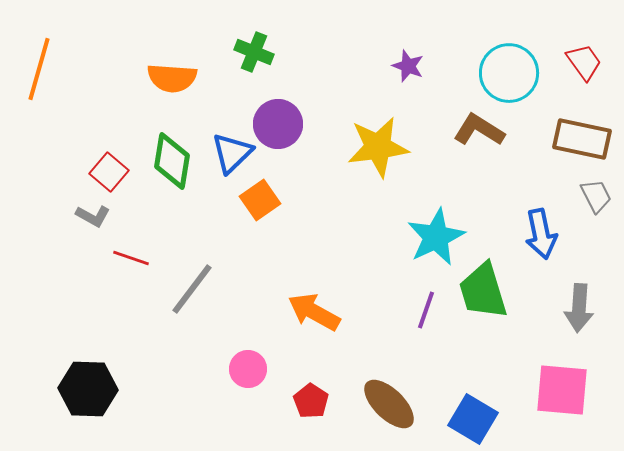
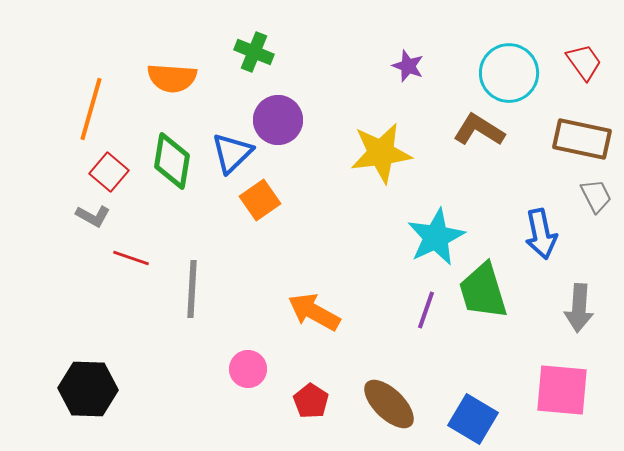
orange line: moved 52 px right, 40 px down
purple circle: moved 4 px up
yellow star: moved 3 px right, 6 px down
gray line: rotated 34 degrees counterclockwise
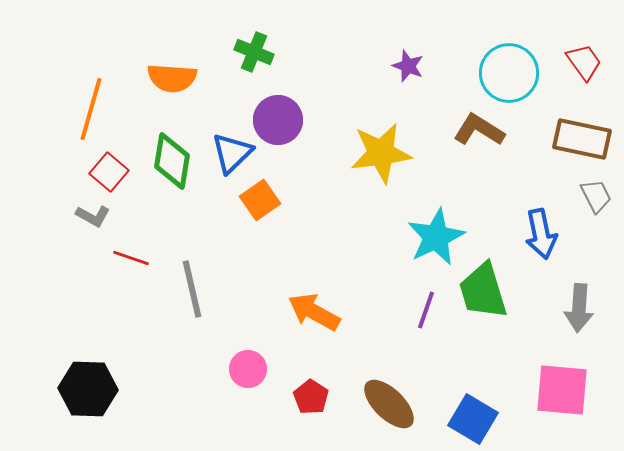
gray line: rotated 16 degrees counterclockwise
red pentagon: moved 4 px up
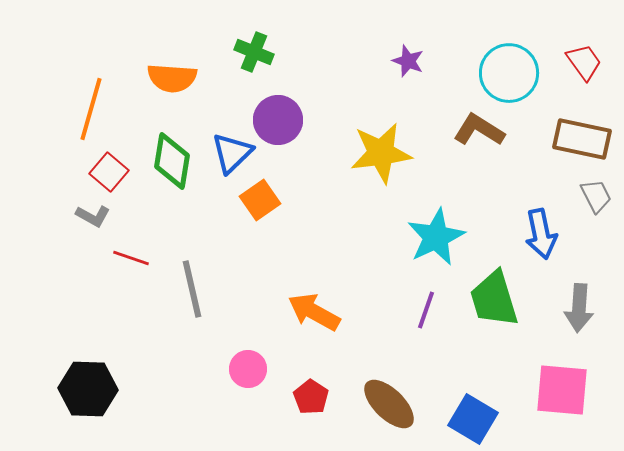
purple star: moved 5 px up
green trapezoid: moved 11 px right, 8 px down
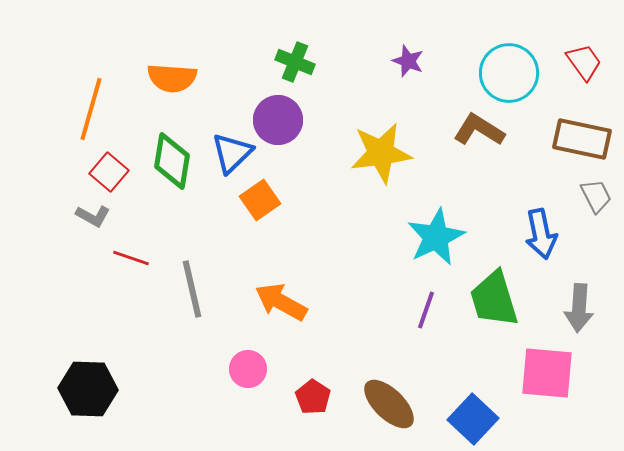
green cross: moved 41 px right, 10 px down
orange arrow: moved 33 px left, 10 px up
pink square: moved 15 px left, 17 px up
red pentagon: moved 2 px right
blue square: rotated 12 degrees clockwise
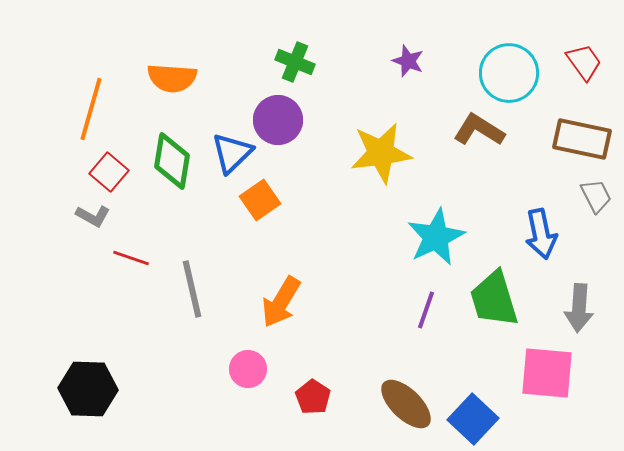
orange arrow: rotated 88 degrees counterclockwise
brown ellipse: moved 17 px right
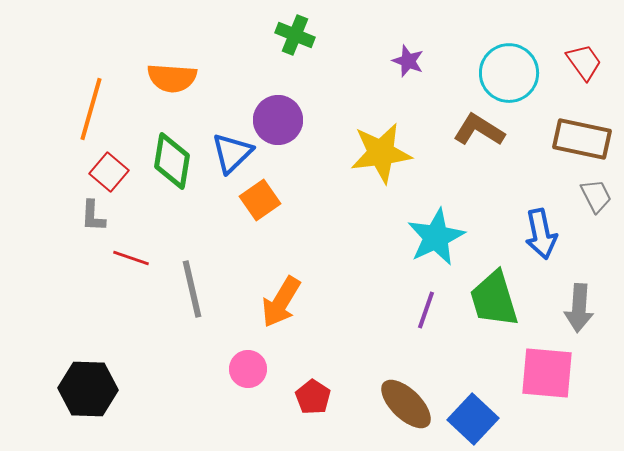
green cross: moved 27 px up
gray L-shape: rotated 64 degrees clockwise
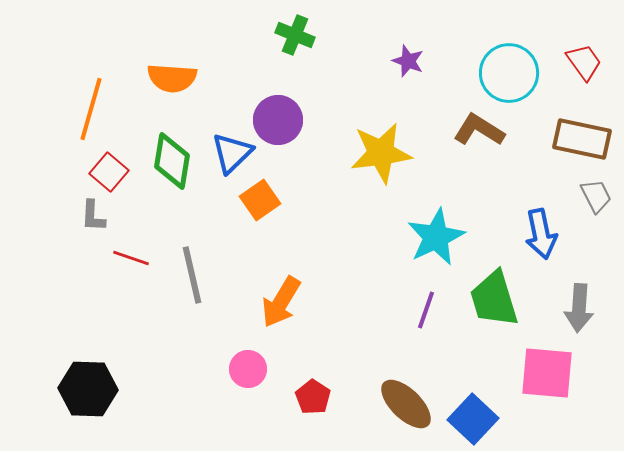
gray line: moved 14 px up
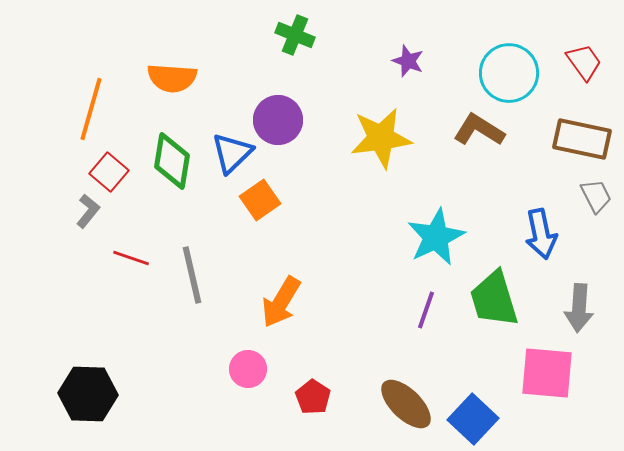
yellow star: moved 15 px up
gray L-shape: moved 5 px left, 5 px up; rotated 144 degrees counterclockwise
black hexagon: moved 5 px down
